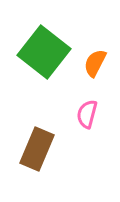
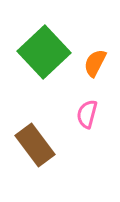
green square: rotated 9 degrees clockwise
brown rectangle: moved 2 px left, 4 px up; rotated 60 degrees counterclockwise
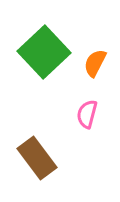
brown rectangle: moved 2 px right, 13 px down
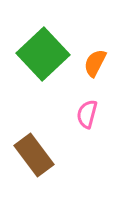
green square: moved 1 px left, 2 px down
brown rectangle: moved 3 px left, 3 px up
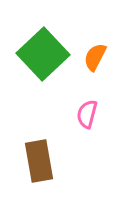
orange semicircle: moved 6 px up
brown rectangle: moved 5 px right, 6 px down; rotated 27 degrees clockwise
